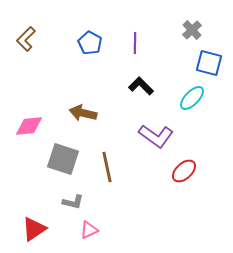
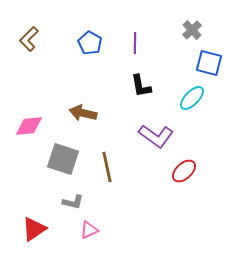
brown L-shape: moved 3 px right
black L-shape: rotated 145 degrees counterclockwise
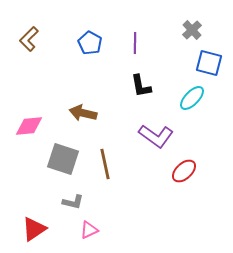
brown line: moved 2 px left, 3 px up
